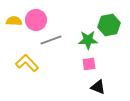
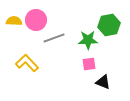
gray line: moved 3 px right, 2 px up
black triangle: moved 5 px right, 5 px up
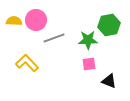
black triangle: moved 6 px right, 1 px up
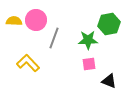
green hexagon: moved 1 px up
gray line: rotated 50 degrees counterclockwise
yellow L-shape: moved 1 px right
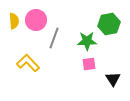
yellow semicircle: rotated 84 degrees clockwise
green star: moved 1 px left, 1 px down
black triangle: moved 4 px right, 2 px up; rotated 35 degrees clockwise
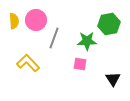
pink square: moved 9 px left; rotated 16 degrees clockwise
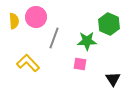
pink circle: moved 3 px up
green hexagon: rotated 25 degrees counterclockwise
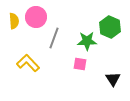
green hexagon: moved 1 px right, 3 px down
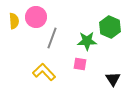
gray line: moved 2 px left
yellow L-shape: moved 16 px right, 9 px down
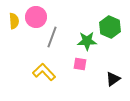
gray line: moved 1 px up
black triangle: rotated 28 degrees clockwise
